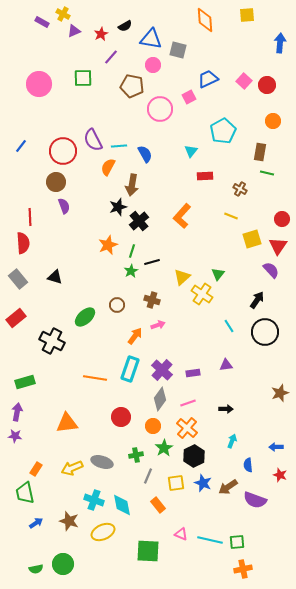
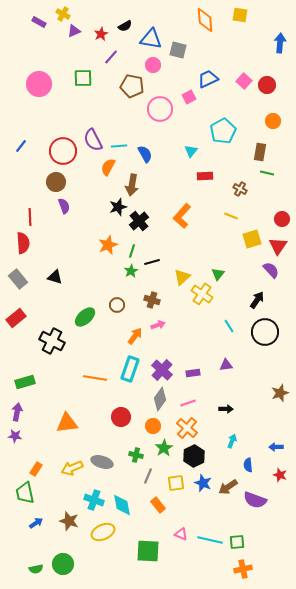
yellow square at (247, 15): moved 7 px left; rotated 14 degrees clockwise
purple rectangle at (42, 22): moved 3 px left
green cross at (136, 455): rotated 24 degrees clockwise
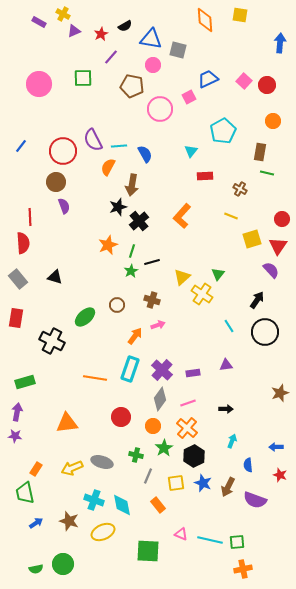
red rectangle at (16, 318): rotated 42 degrees counterclockwise
brown arrow at (228, 487): rotated 30 degrees counterclockwise
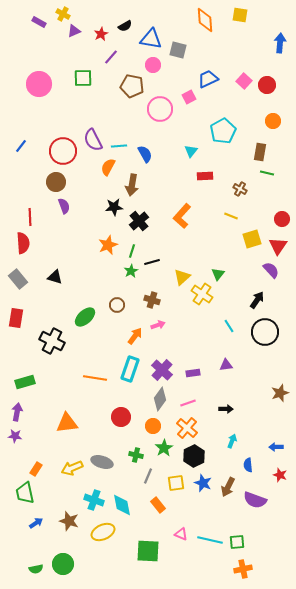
black star at (118, 207): moved 4 px left; rotated 12 degrees clockwise
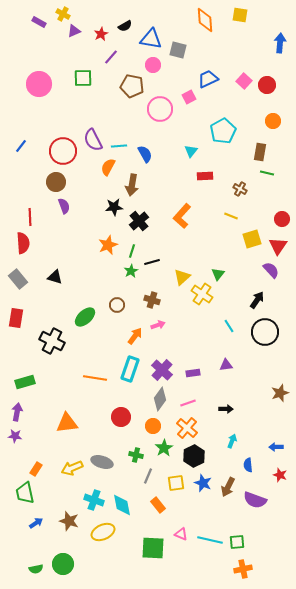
green square at (148, 551): moved 5 px right, 3 px up
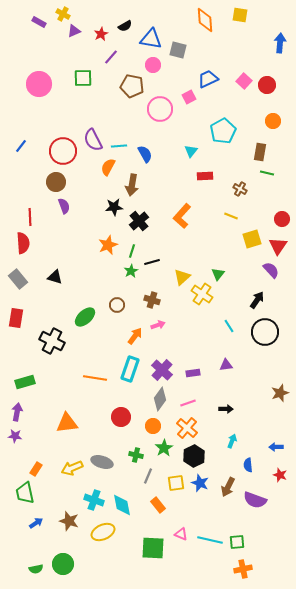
blue star at (203, 483): moved 3 px left
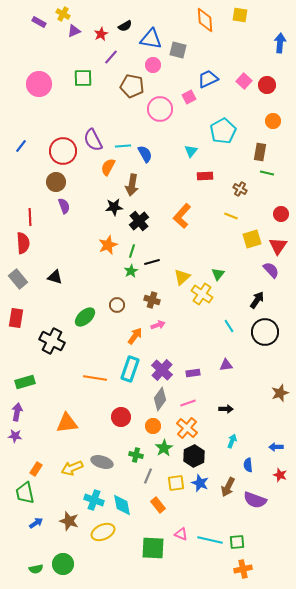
cyan line at (119, 146): moved 4 px right
red circle at (282, 219): moved 1 px left, 5 px up
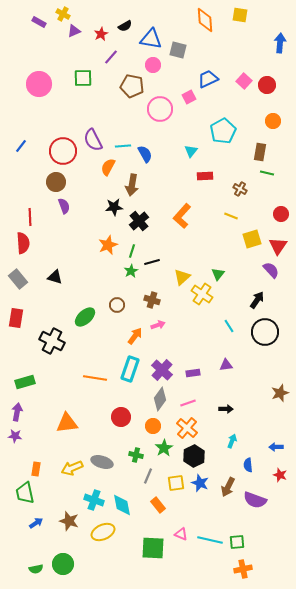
orange rectangle at (36, 469): rotated 24 degrees counterclockwise
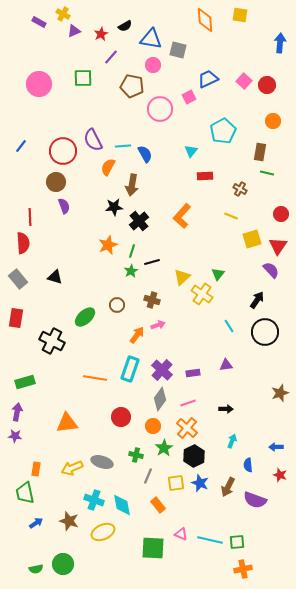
orange arrow at (135, 336): moved 2 px right, 1 px up
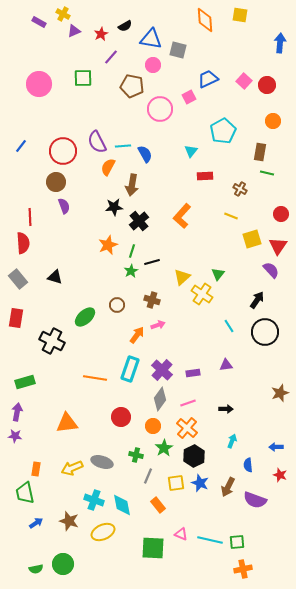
purple semicircle at (93, 140): moved 4 px right, 2 px down
